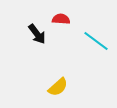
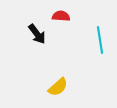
red semicircle: moved 3 px up
cyan line: moved 4 px right, 1 px up; rotated 44 degrees clockwise
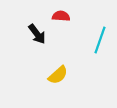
cyan line: rotated 28 degrees clockwise
yellow semicircle: moved 12 px up
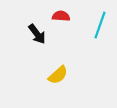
cyan line: moved 15 px up
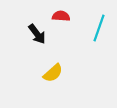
cyan line: moved 1 px left, 3 px down
yellow semicircle: moved 5 px left, 2 px up
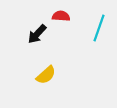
black arrow: rotated 80 degrees clockwise
yellow semicircle: moved 7 px left, 2 px down
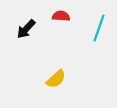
black arrow: moved 11 px left, 5 px up
yellow semicircle: moved 10 px right, 4 px down
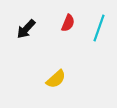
red semicircle: moved 7 px right, 7 px down; rotated 108 degrees clockwise
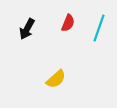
black arrow: moved 1 px right; rotated 15 degrees counterclockwise
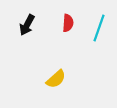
red semicircle: rotated 18 degrees counterclockwise
black arrow: moved 4 px up
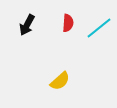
cyan line: rotated 32 degrees clockwise
yellow semicircle: moved 4 px right, 2 px down
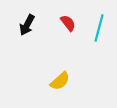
red semicircle: rotated 42 degrees counterclockwise
cyan line: rotated 36 degrees counterclockwise
